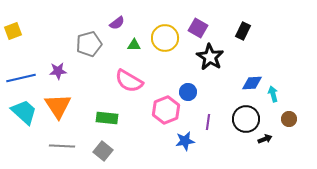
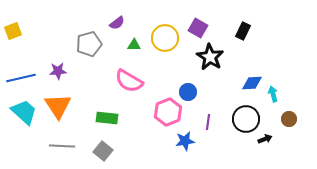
pink hexagon: moved 2 px right, 2 px down
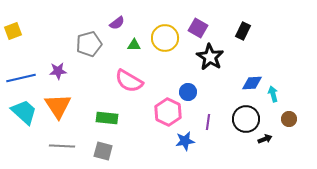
pink hexagon: rotated 12 degrees counterclockwise
gray square: rotated 24 degrees counterclockwise
